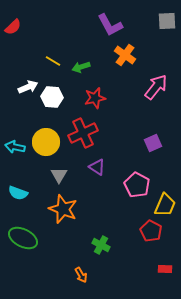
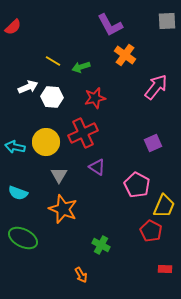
yellow trapezoid: moved 1 px left, 1 px down
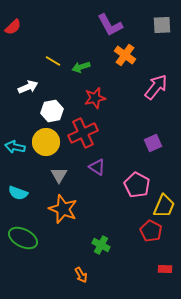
gray square: moved 5 px left, 4 px down
white hexagon: moved 14 px down; rotated 15 degrees counterclockwise
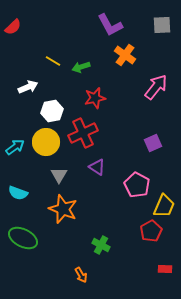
cyan arrow: rotated 132 degrees clockwise
red pentagon: rotated 15 degrees clockwise
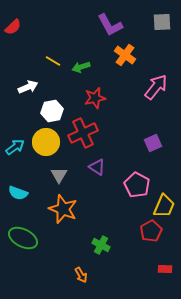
gray square: moved 3 px up
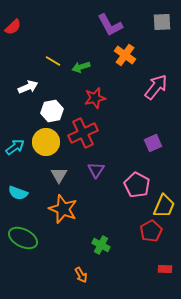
purple triangle: moved 1 px left, 3 px down; rotated 30 degrees clockwise
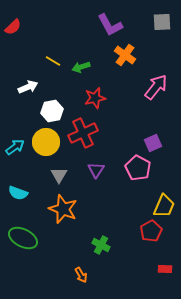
pink pentagon: moved 1 px right, 17 px up
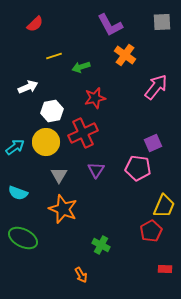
red semicircle: moved 22 px right, 3 px up
yellow line: moved 1 px right, 5 px up; rotated 49 degrees counterclockwise
pink pentagon: rotated 20 degrees counterclockwise
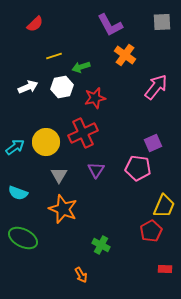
white hexagon: moved 10 px right, 24 px up
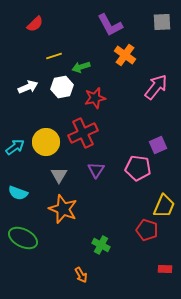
purple square: moved 5 px right, 2 px down
red pentagon: moved 4 px left, 1 px up; rotated 25 degrees counterclockwise
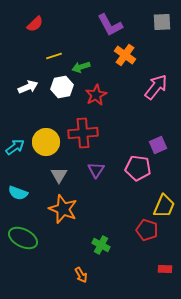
red star: moved 1 px right, 3 px up; rotated 15 degrees counterclockwise
red cross: rotated 20 degrees clockwise
